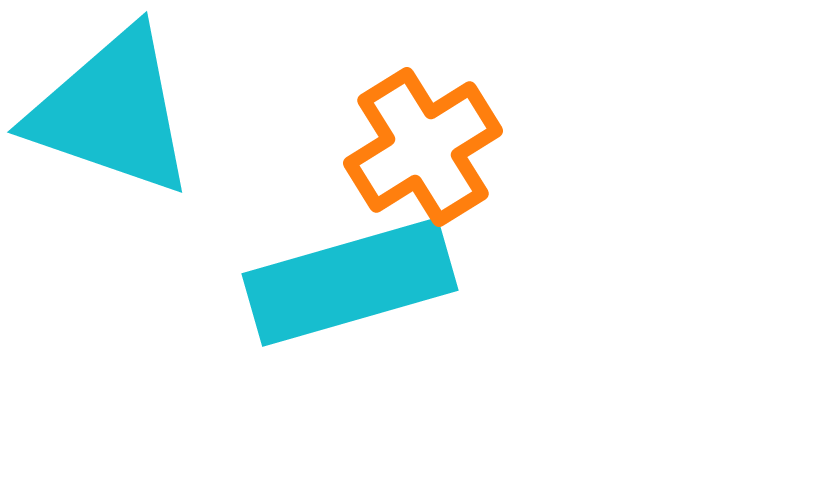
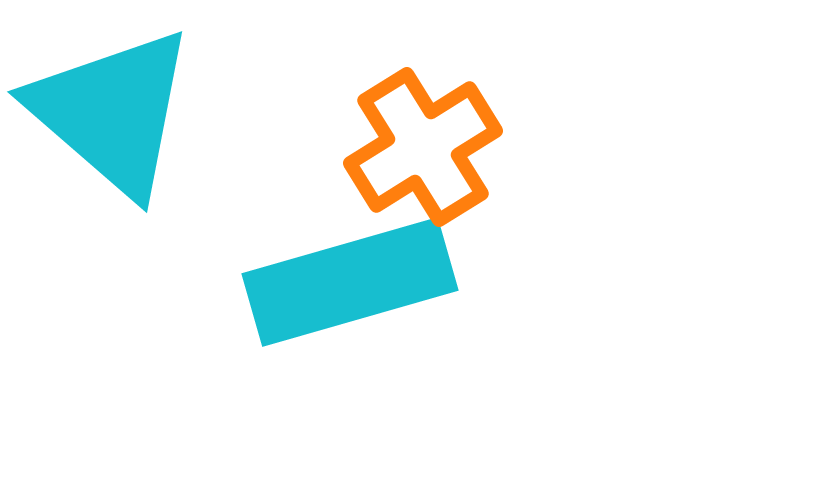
cyan triangle: rotated 22 degrees clockwise
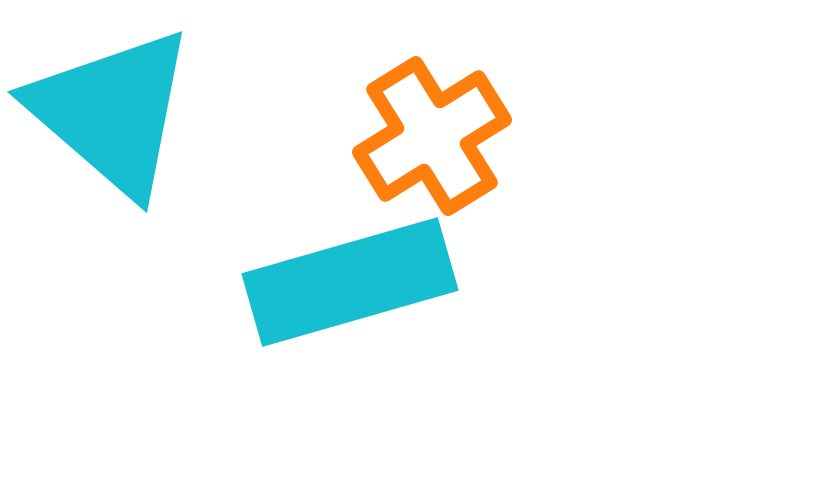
orange cross: moved 9 px right, 11 px up
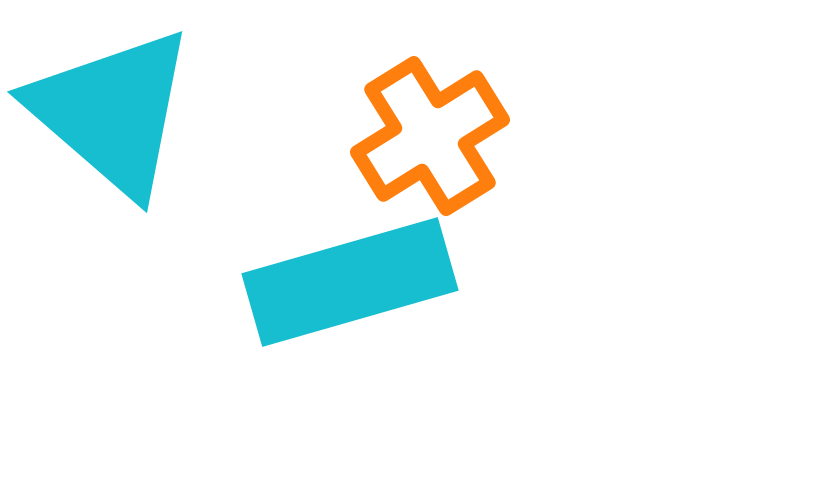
orange cross: moved 2 px left
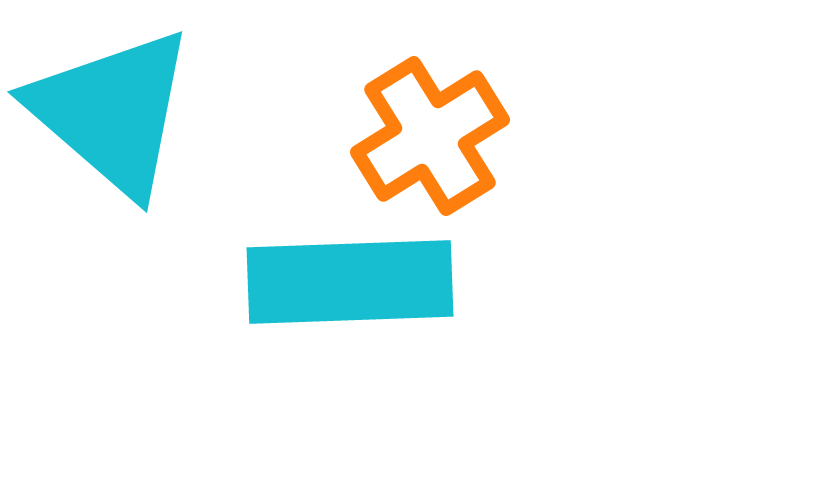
cyan rectangle: rotated 14 degrees clockwise
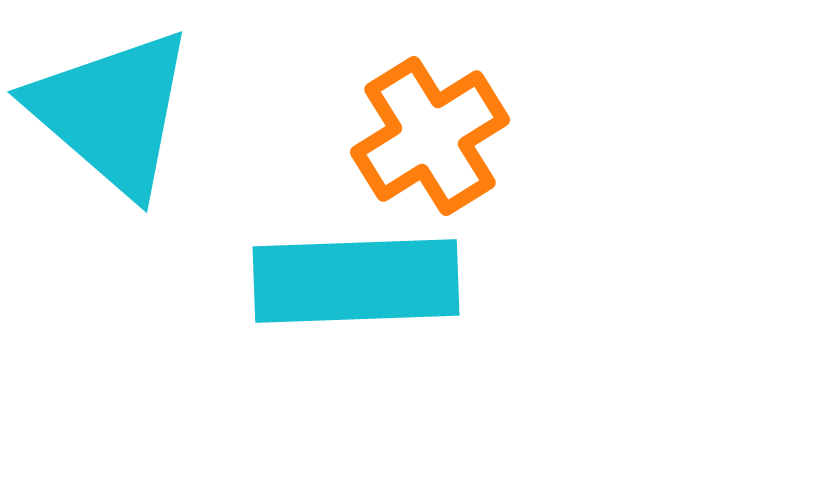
cyan rectangle: moved 6 px right, 1 px up
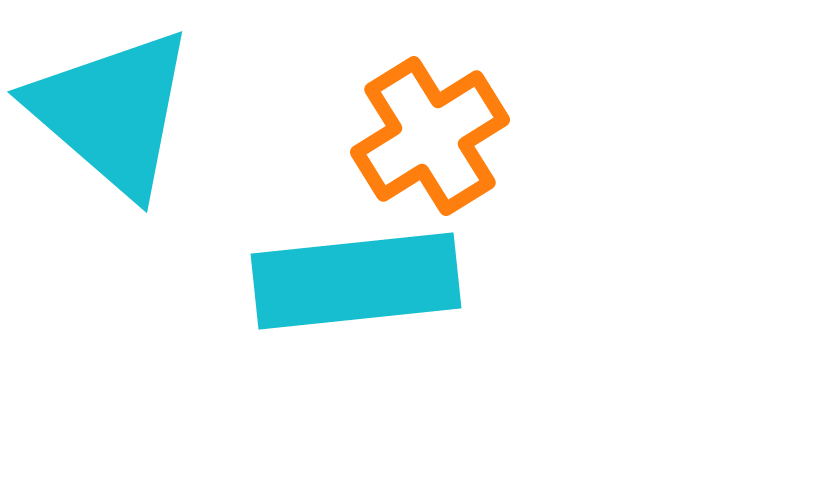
cyan rectangle: rotated 4 degrees counterclockwise
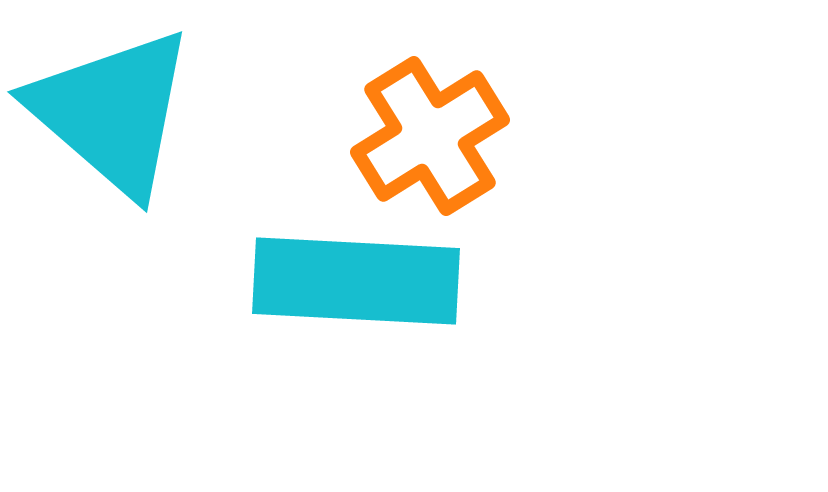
cyan rectangle: rotated 9 degrees clockwise
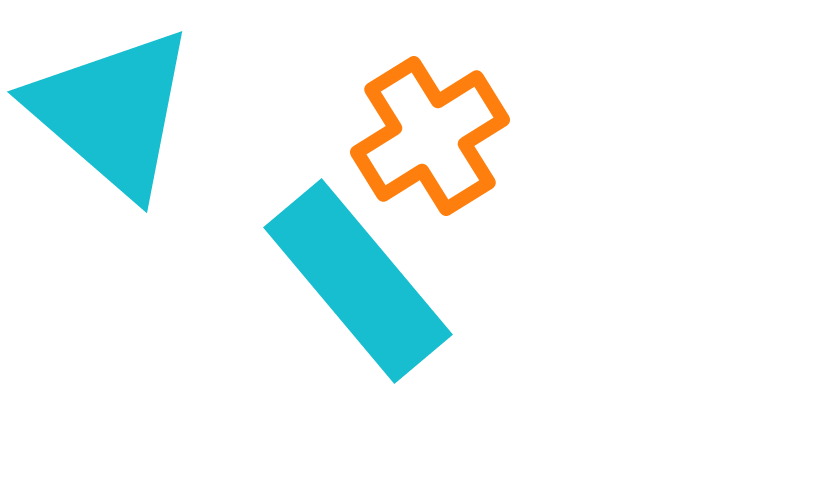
cyan rectangle: moved 2 px right; rotated 47 degrees clockwise
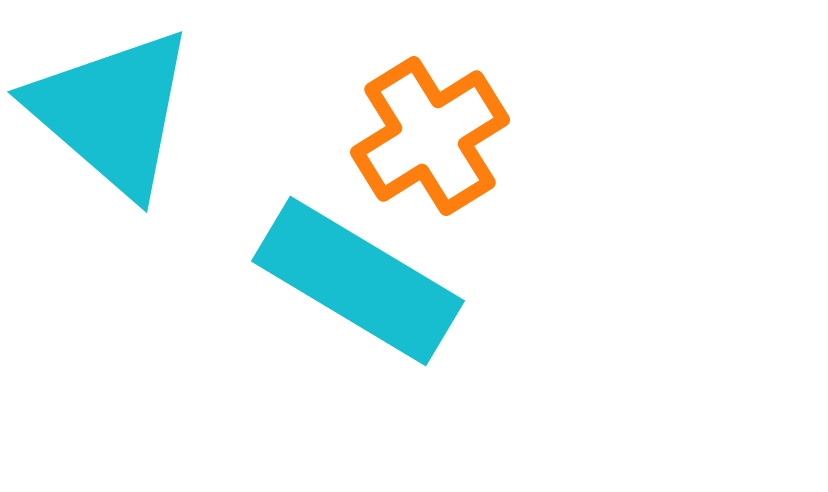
cyan rectangle: rotated 19 degrees counterclockwise
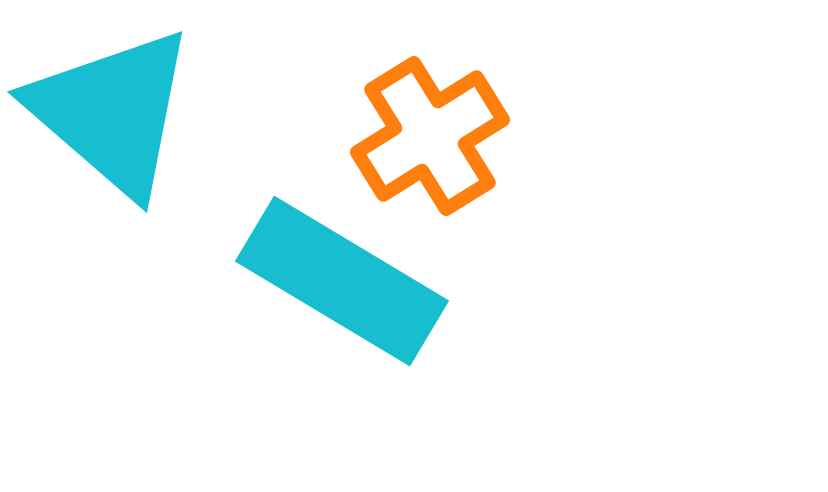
cyan rectangle: moved 16 px left
